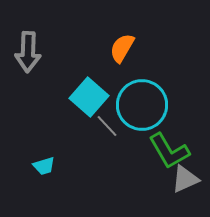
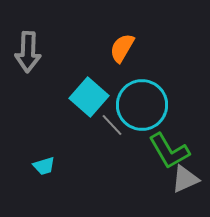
gray line: moved 5 px right, 1 px up
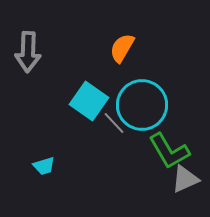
cyan square: moved 4 px down; rotated 6 degrees counterclockwise
gray line: moved 2 px right, 2 px up
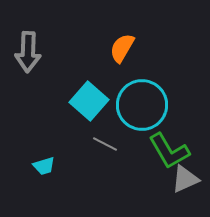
cyan square: rotated 6 degrees clockwise
gray line: moved 9 px left, 21 px down; rotated 20 degrees counterclockwise
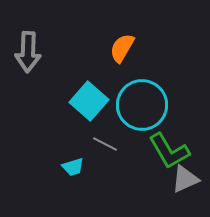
cyan trapezoid: moved 29 px right, 1 px down
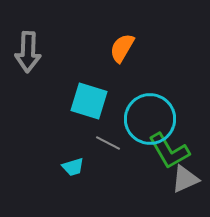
cyan square: rotated 24 degrees counterclockwise
cyan circle: moved 8 px right, 14 px down
gray line: moved 3 px right, 1 px up
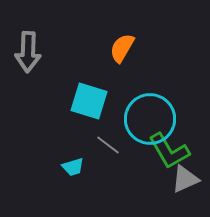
gray line: moved 2 px down; rotated 10 degrees clockwise
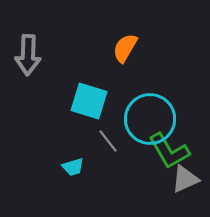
orange semicircle: moved 3 px right
gray arrow: moved 3 px down
gray line: moved 4 px up; rotated 15 degrees clockwise
